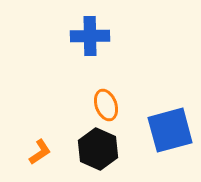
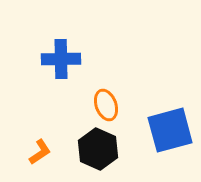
blue cross: moved 29 px left, 23 px down
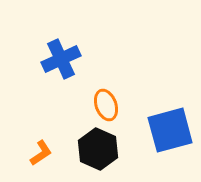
blue cross: rotated 24 degrees counterclockwise
orange L-shape: moved 1 px right, 1 px down
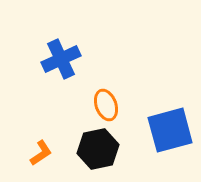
black hexagon: rotated 24 degrees clockwise
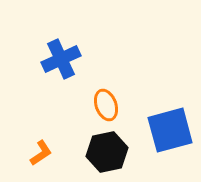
black hexagon: moved 9 px right, 3 px down
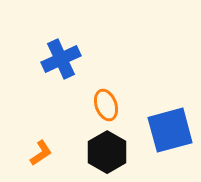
black hexagon: rotated 18 degrees counterclockwise
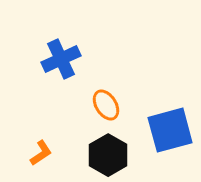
orange ellipse: rotated 12 degrees counterclockwise
black hexagon: moved 1 px right, 3 px down
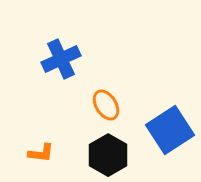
blue square: rotated 18 degrees counterclockwise
orange L-shape: rotated 40 degrees clockwise
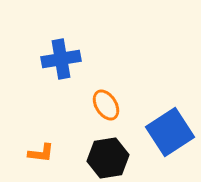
blue cross: rotated 15 degrees clockwise
blue square: moved 2 px down
black hexagon: moved 3 px down; rotated 21 degrees clockwise
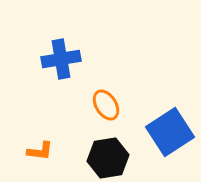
orange L-shape: moved 1 px left, 2 px up
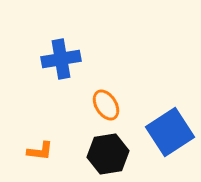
black hexagon: moved 4 px up
